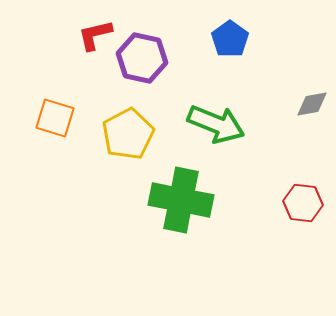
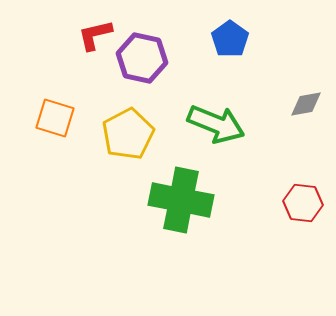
gray diamond: moved 6 px left
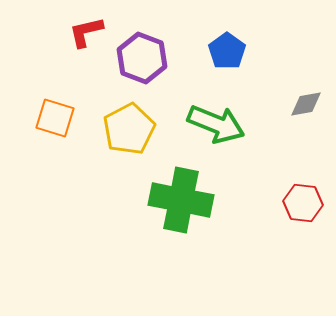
red L-shape: moved 9 px left, 3 px up
blue pentagon: moved 3 px left, 12 px down
purple hexagon: rotated 9 degrees clockwise
yellow pentagon: moved 1 px right, 5 px up
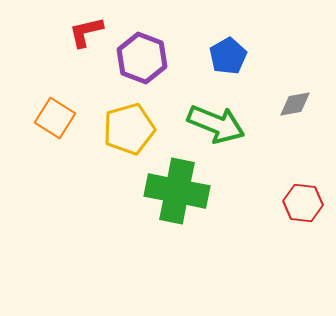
blue pentagon: moved 1 px right, 5 px down; rotated 6 degrees clockwise
gray diamond: moved 11 px left
orange square: rotated 15 degrees clockwise
yellow pentagon: rotated 12 degrees clockwise
green cross: moved 4 px left, 9 px up
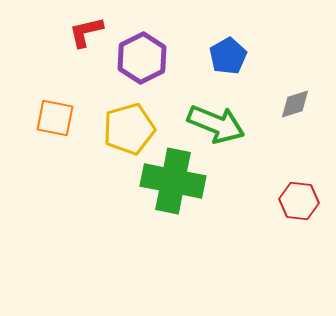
purple hexagon: rotated 12 degrees clockwise
gray diamond: rotated 8 degrees counterclockwise
orange square: rotated 21 degrees counterclockwise
green cross: moved 4 px left, 10 px up
red hexagon: moved 4 px left, 2 px up
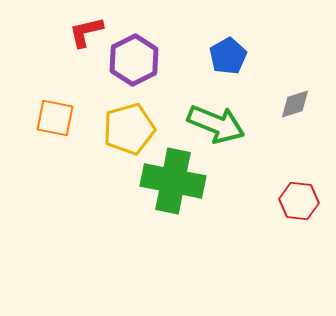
purple hexagon: moved 8 px left, 2 px down
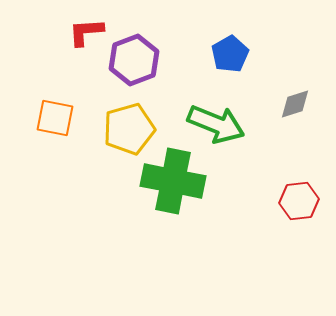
red L-shape: rotated 9 degrees clockwise
blue pentagon: moved 2 px right, 2 px up
purple hexagon: rotated 6 degrees clockwise
red hexagon: rotated 12 degrees counterclockwise
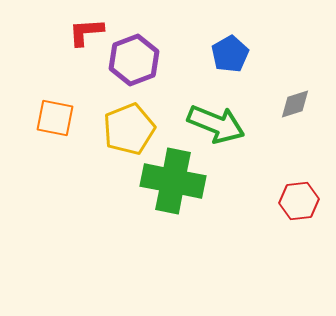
yellow pentagon: rotated 6 degrees counterclockwise
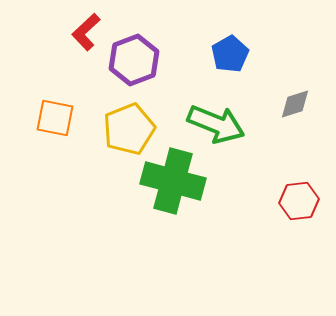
red L-shape: rotated 39 degrees counterclockwise
green cross: rotated 4 degrees clockwise
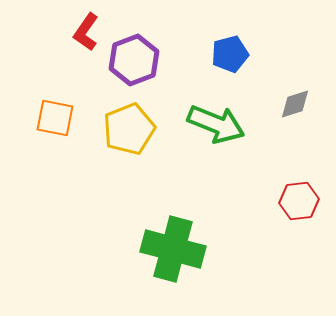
red L-shape: rotated 12 degrees counterclockwise
blue pentagon: rotated 15 degrees clockwise
green cross: moved 68 px down
